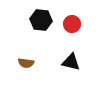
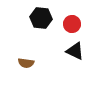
black hexagon: moved 2 px up
black triangle: moved 4 px right, 11 px up; rotated 12 degrees clockwise
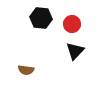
black triangle: rotated 48 degrees clockwise
brown semicircle: moved 7 px down
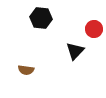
red circle: moved 22 px right, 5 px down
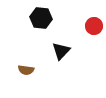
red circle: moved 3 px up
black triangle: moved 14 px left
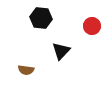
red circle: moved 2 px left
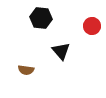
black triangle: rotated 24 degrees counterclockwise
